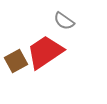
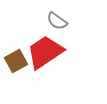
gray semicircle: moved 7 px left
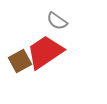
brown square: moved 4 px right
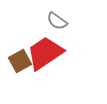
red trapezoid: moved 1 px down
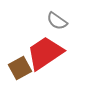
brown square: moved 7 px down
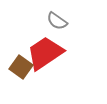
brown square: moved 1 px right, 1 px up; rotated 25 degrees counterclockwise
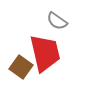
red trapezoid: rotated 111 degrees clockwise
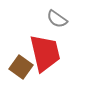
gray semicircle: moved 2 px up
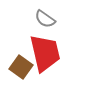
gray semicircle: moved 12 px left
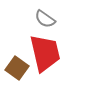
brown square: moved 4 px left, 1 px down
